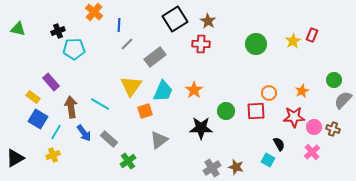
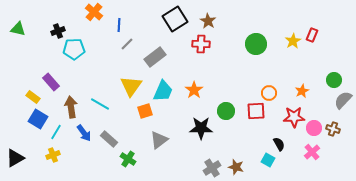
pink circle at (314, 127): moved 1 px down
green cross at (128, 161): moved 2 px up; rotated 21 degrees counterclockwise
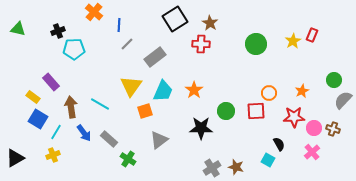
brown star at (208, 21): moved 2 px right, 2 px down
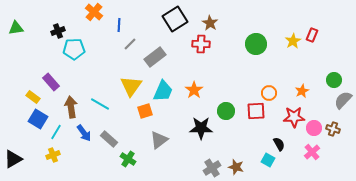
green triangle at (18, 29): moved 2 px left, 1 px up; rotated 21 degrees counterclockwise
gray line at (127, 44): moved 3 px right
black triangle at (15, 158): moved 2 px left, 1 px down
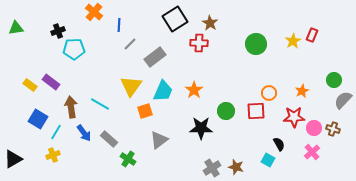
red cross at (201, 44): moved 2 px left, 1 px up
purple rectangle at (51, 82): rotated 12 degrees counterclockwise
yellow rectangle at (33, 97): moved 3 px left, 12 px up
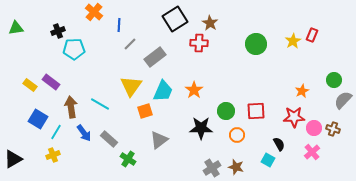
orange circle at (269, 93): moved 32 px left, 42 px down
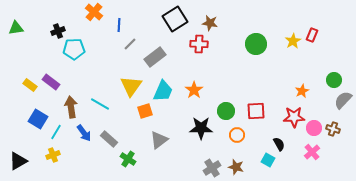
brown star at (210, 23): rotated 21 degrees counterclockwise
red cross at (199, 43): moved 1 px down
black triangle at (13, 159): moved 5 px right, 2 px down
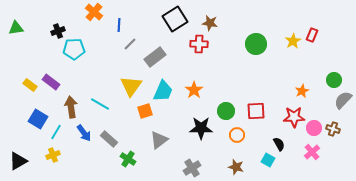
gray cross at (212, 168): moved 20 px left
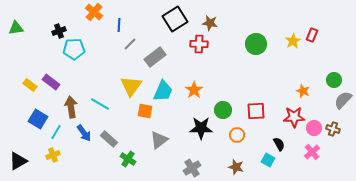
black cross at (58, 31): moved 1 px right
orange star at (302, 91): moved 1 px right; rotated 24 degrees counterclockwise
orange square at (145, 111): rotated 28 degrees clockwise
green circle at (226, 111): moved 3 px left, 1 px up
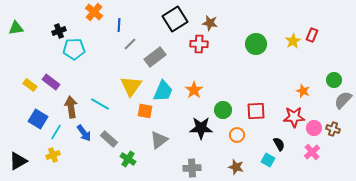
gray cross at (192, 168): rotated 30 degrees clockwise
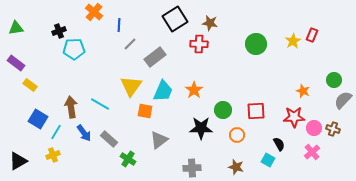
purple rectangle at (51, 82): moved 35 px left, 19 px up
